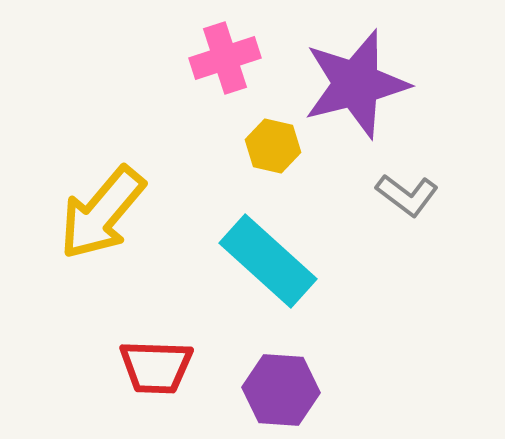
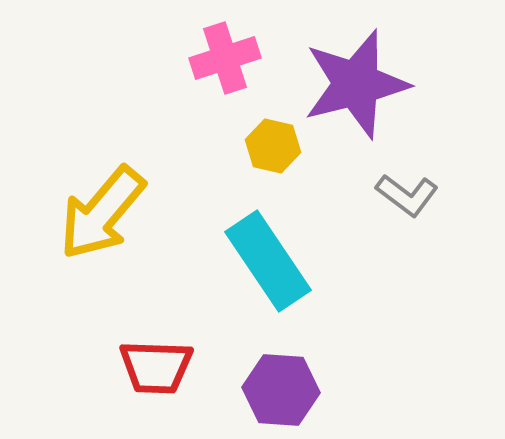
cyan rectangle: rotated 14 degrees clockwise
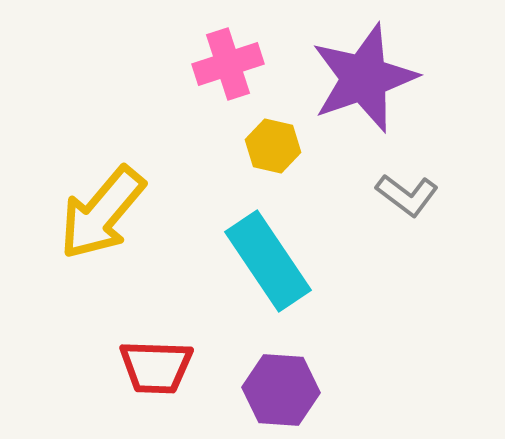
pink cross: moved 3 px right, 6 px down
purple star: moved 8 px right, 6 px up; rotated 5 degrees counterclockwise
